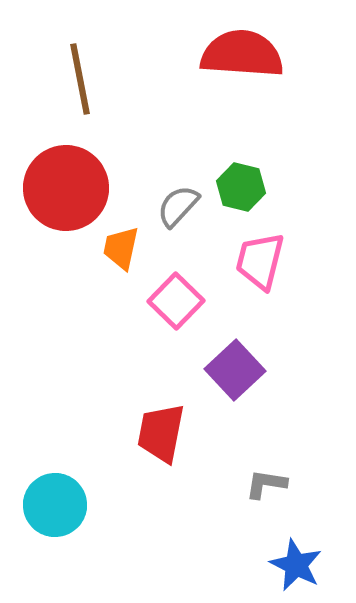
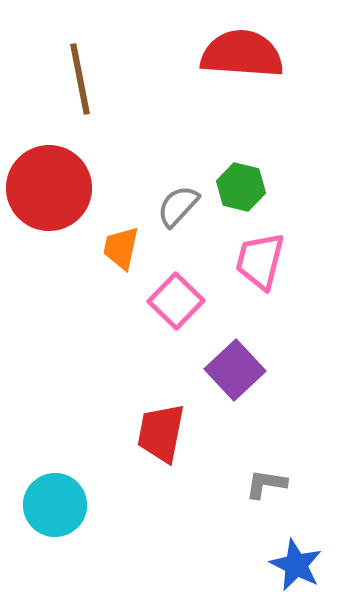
red circle: moved 17 px left
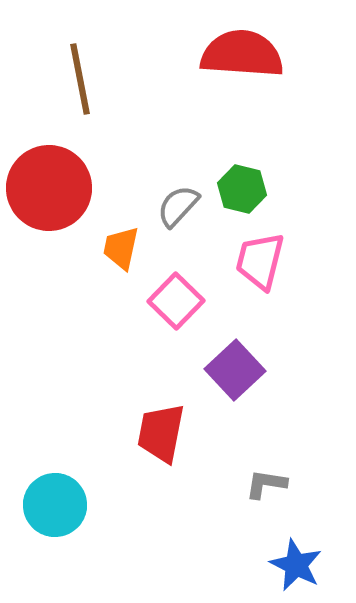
green hexagon: moved 1 px right, 2 px down
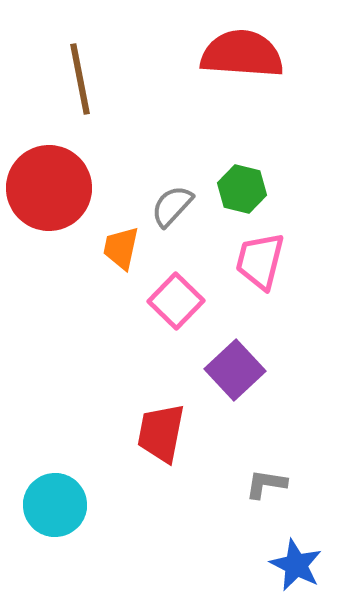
gray semicircle: moved 6 px left
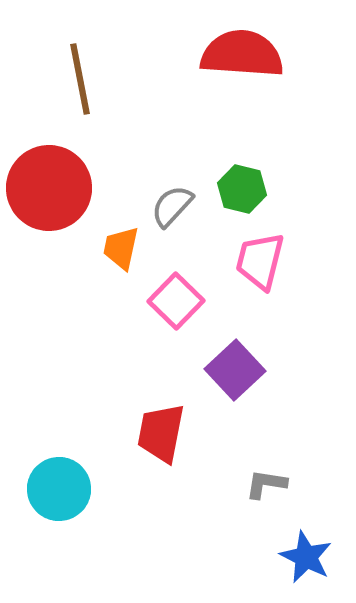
cyan circle: moved 4 px right, 16 px up
blue star: moved 10 px right, 8 px up
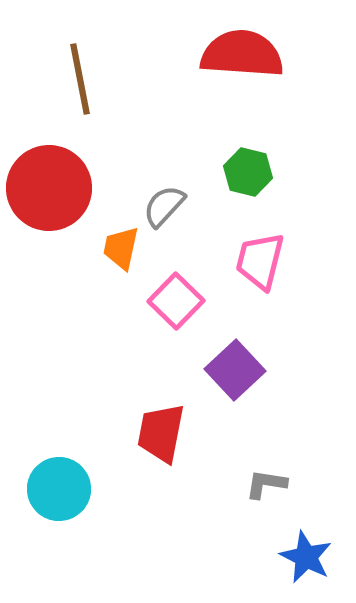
green hexagon: moved 6 px right, 17 px up
gray semicircle: moved 8 px left
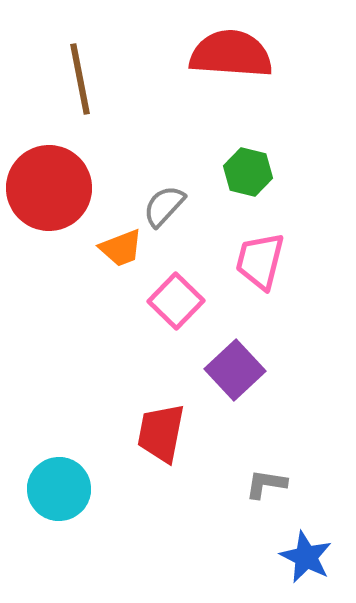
red semicircle: moved 11 px left
orange trapezoid: rotated 123 degrees counterclockwise
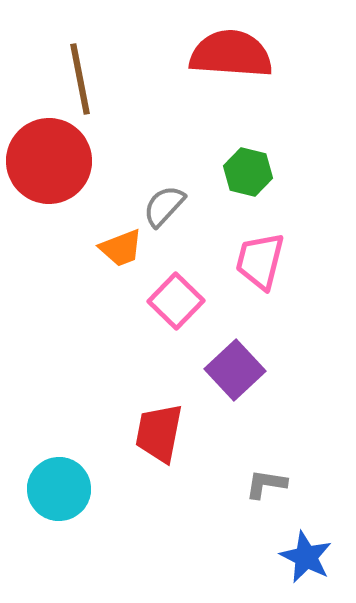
red circle: moved 27 px up
red trapezoid: moved 2 px left
